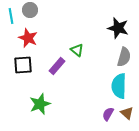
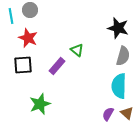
gray semicircle: moved 1 px left, 1 px up
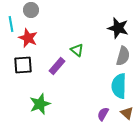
gray circle: moved 1 px right
cyan line: moved 8 px down
purple semicircle: moved 5 px left
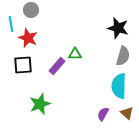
green triangle: moved 2 px left, 4 px down; rotated 40 degrees counterclockwise
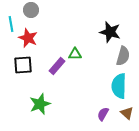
black star: moved 8 px left, 4 px down
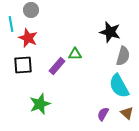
cyan semicircle: rotated 30 degrees counterclockwise
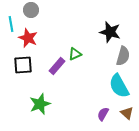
green triangle: rotated 24 degrees counterclockwise
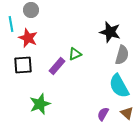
gray semicircle: moved 1 px left, 1 px up
